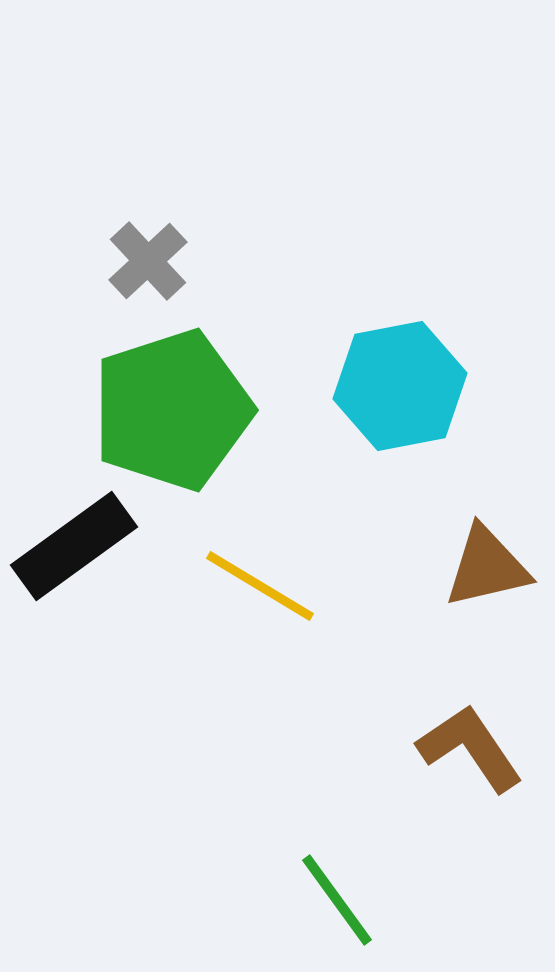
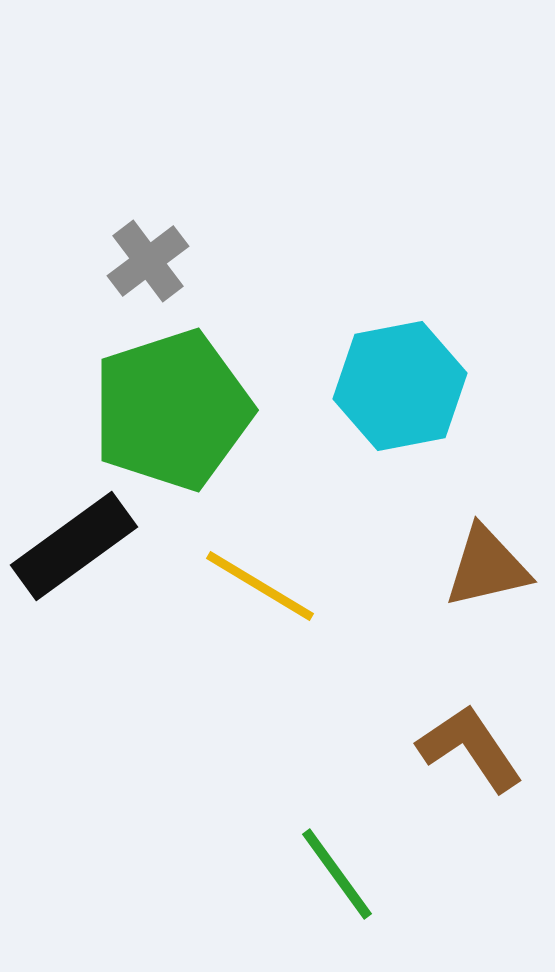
gray cross: rotated 6 degrees clockwise
green line: moved 26 px up
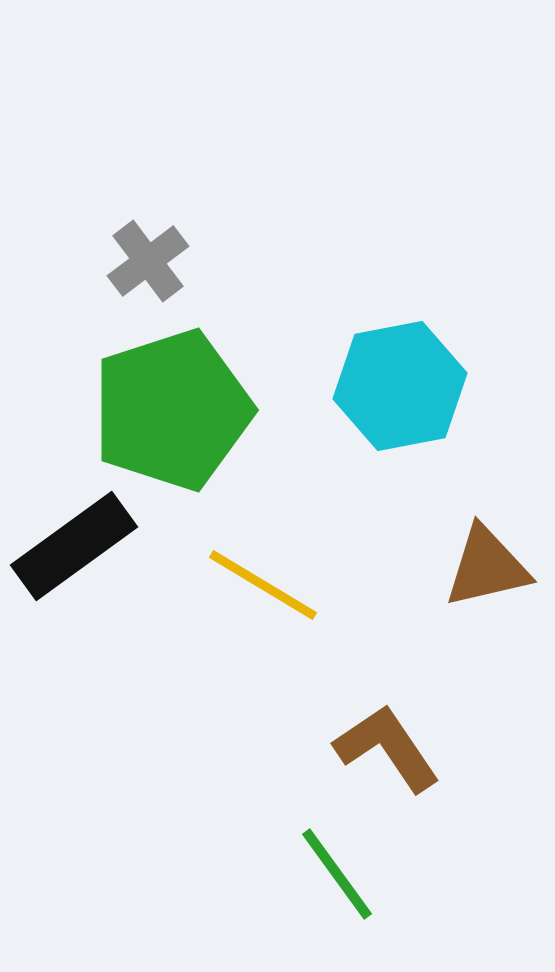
yellow line: moved 3 px right, 1 px up
brown L-shape: moved 83 px left
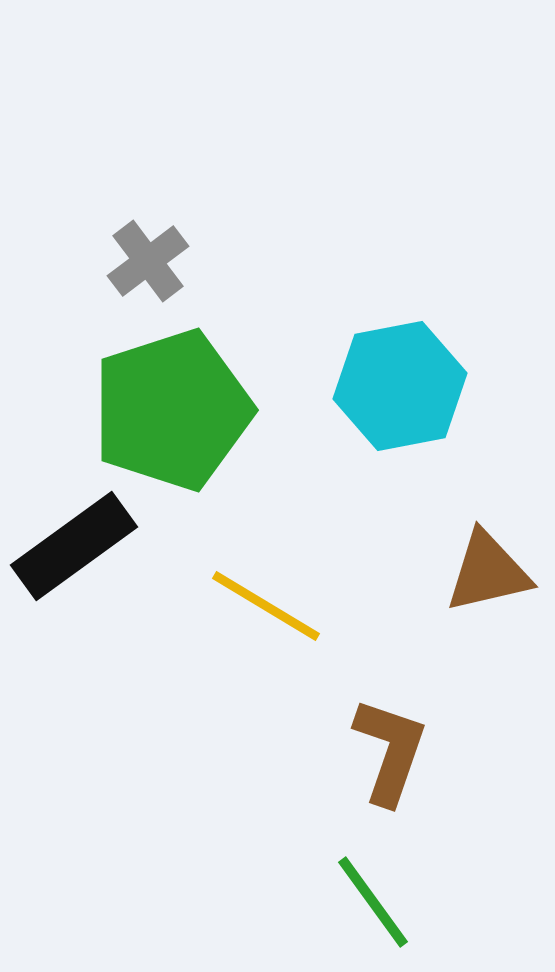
brown triangle: moved 1 px right, 5 px down
yellow line: moved 3 px right, 21 px down
brown L-shape: moved 3 px right, 3 px down; rotated 53 degrees clockwise
green line: moved 36 px right, 28 px down
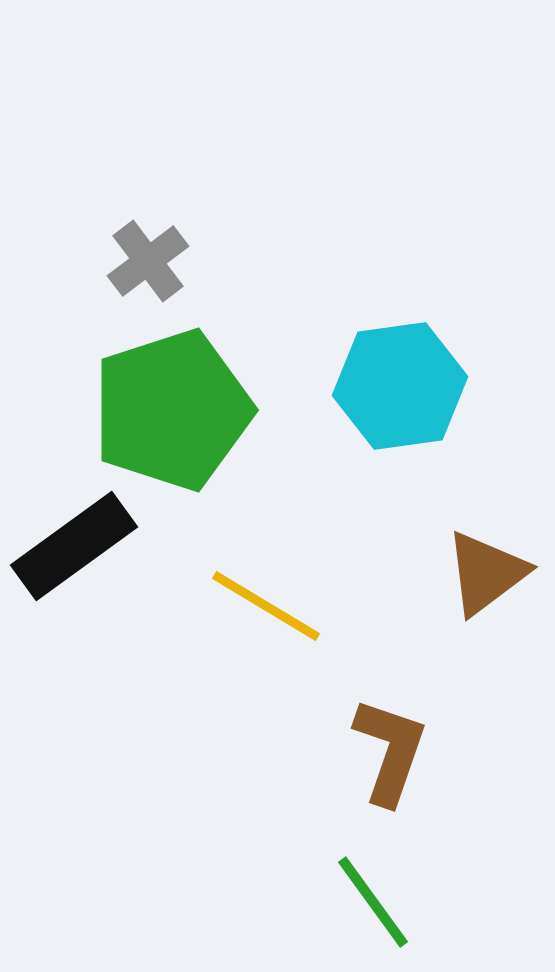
cyan hexagon: rotated 3 degrees clockwise
brown triangle: moved 2 px left, 1 px down; rotated 24 degrees counterclockwise
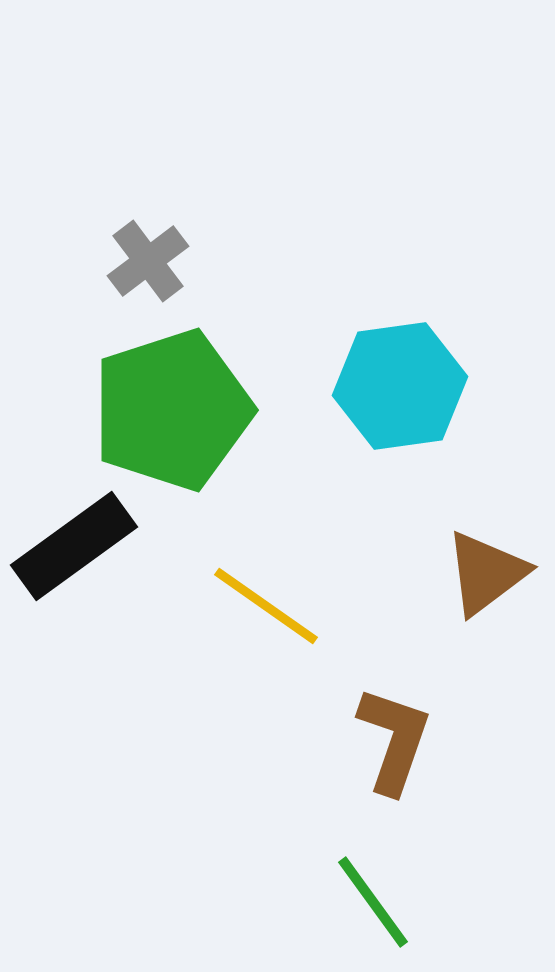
yellow line: rotated 4 degrees clockwise
brown L-shape: moved 4 px right, 11 px up
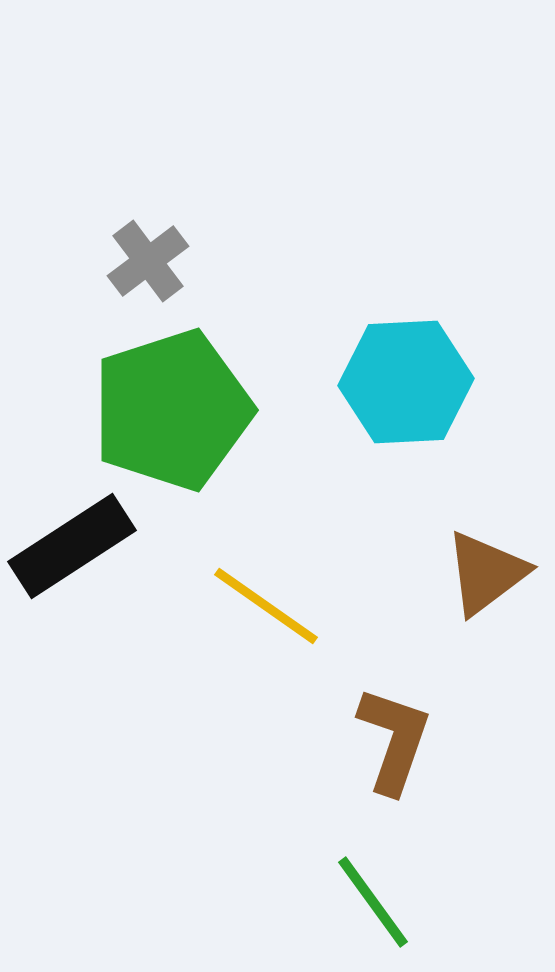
cyan hexagon: moved 6 px right, 4 px up; rotated 5 degrees clockwise
black rectangle: moved 2 px left; rotated 3 degrees clockwise
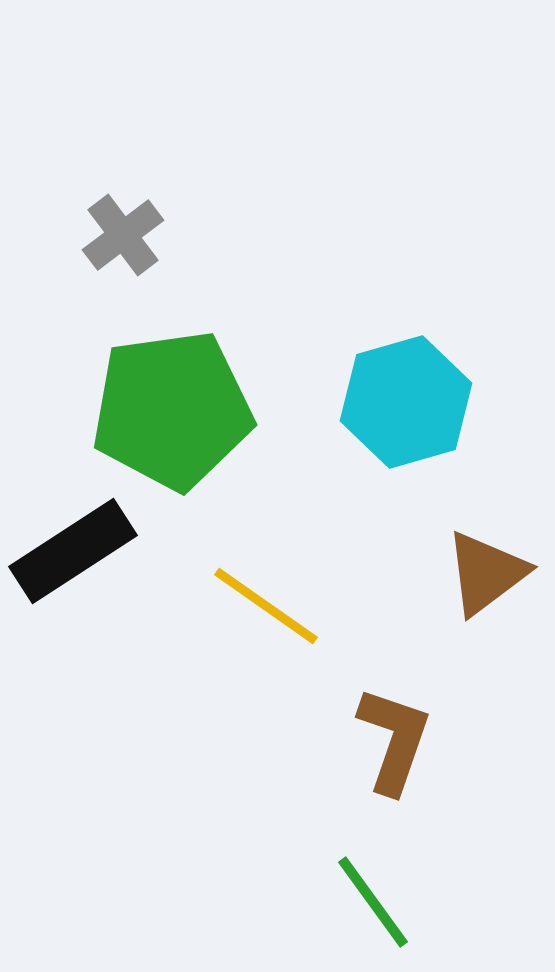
gray cross: moved 25 px left, 26 px up
cyan hexagon: moved 20 px down; rotated 13 degrees counterclockwise
green pentagon: rotated 10 degrees clockwise
black rectangle: moved 1 px right, 5 px down
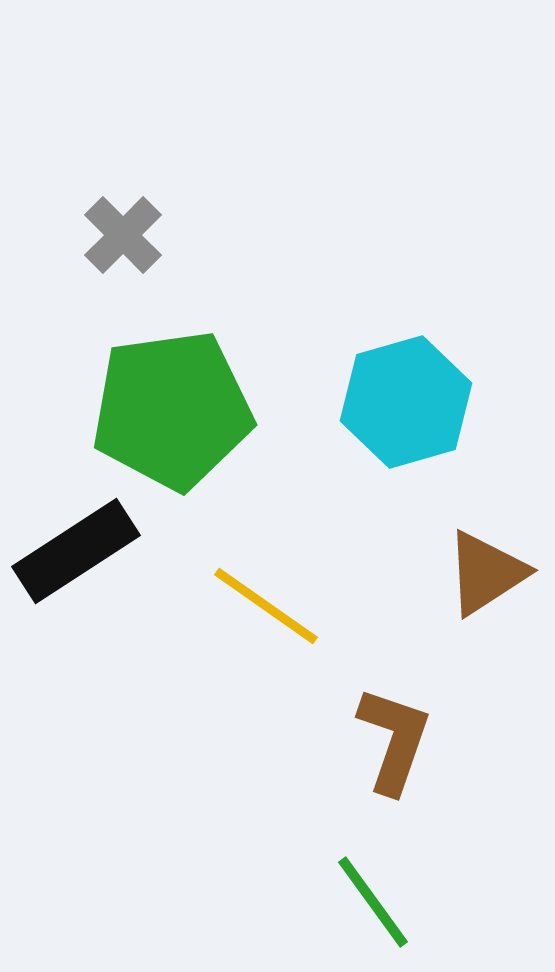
gray cross: rotated 8 degrees counterclockwise
black rectangle: moved 3 px right
brown triangle: rotated 4 degrees clockwise
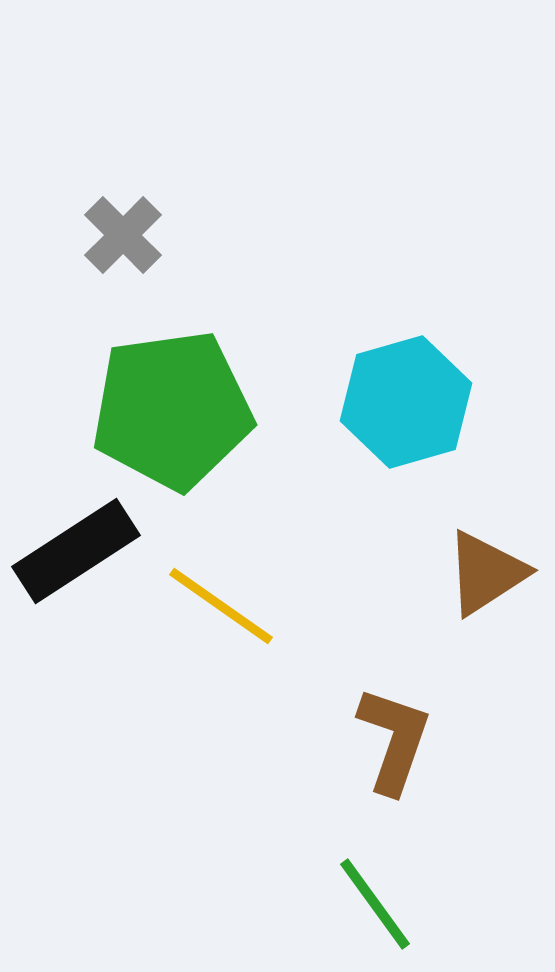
yellow line: moved 45 px left
green line: moved 2 px right, 2 px down
